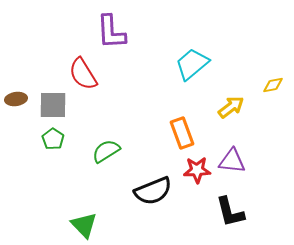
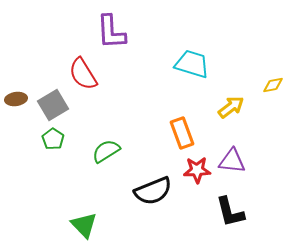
cyan trapezoid: rotated 57 degrees clockwise
gray square: rotated 32 degrees counterclockwise
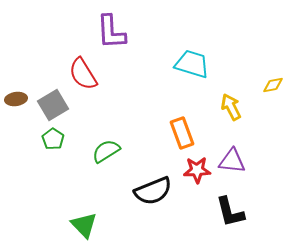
yellow arrow: rotated 80 degrees counterclockwise
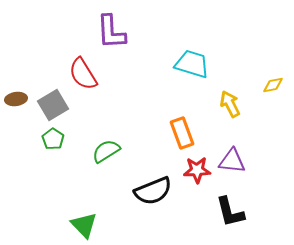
yellow arrow: moved 1 px left, 3 px up
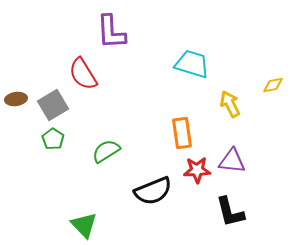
orange rectangle: rotated 12 degrees clockwise
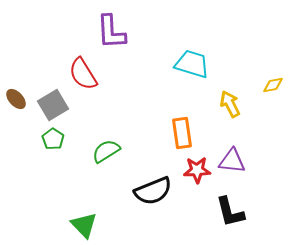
brown ellipse: rotated 55 degrees clockwise
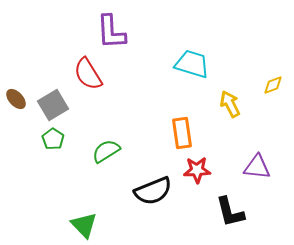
red semicircle: moved 5 px right
yellow diamond: rotated 10 degrees counterclockwise
purple triangle: moved 25 px right, 6 px down
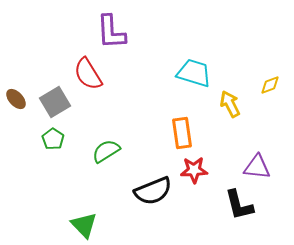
cyan trapezoid: moved 2 px right, 9 px down
yellow diamond: moved 3 px left
gray square: moved 2 px right, 3 px up
red star: moved 3 px left
black L-shape: moved 9 px right, 7 px up
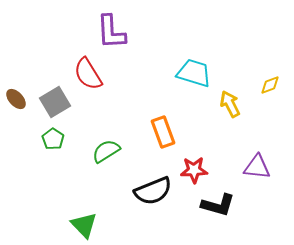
orange rectangle: moved 19 px left, 1 px up; rotated 12 degrees counterclockwise
black L-shape: moved 21 px left; rotated 60 degrees counterclockwise
